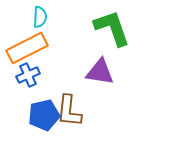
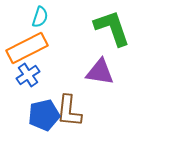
cyan semicircle: rotated 15 degrees clockwise
blue cross: rotated 10 degrees counterclockwise
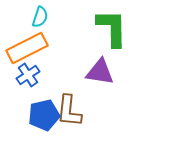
green L-shape: rotated 18 degrees clockwise
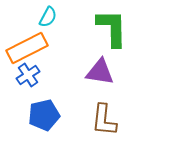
cyan semicircle: moved 8 px right; rotated 10 degrees clockwise
brown L-shape: moved 35 px right, 9 px down
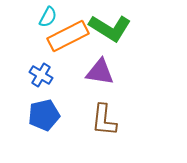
green L-shape: moved 2 px left; rotated 123 degrees clockwise
orange rectangle: moved 41 px right, 12 px up
blue cross: moved 13 px right; rotated 25 degrees counterclockwise
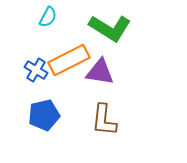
orange rectangle: moved 1 px right, 24 px down
blue cross: moved 5 px left, 5 px up
